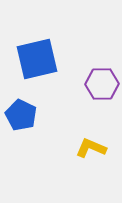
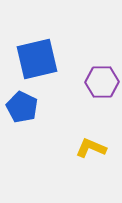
purple hexagon: moved 2 px up
blue pentagon: moved 1 px right, 8 px up
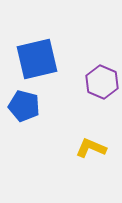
purple hexagon: rotated 24 degrees clockwise
blue pentagon: moved 2 px right, 1 px up; rotated 12 degrees counterclockwise
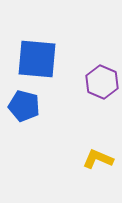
blue square: rotated 18 degrees clockwise
yellow L-shape: moved 7 px right, 11 px down
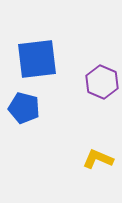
blue square: rotated 12 degrees counterclockwise
blue pentagon: moved 2 px down
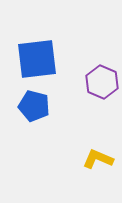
blue pentagon: moved 10 px right, 2 px up
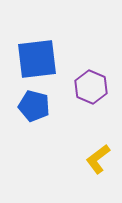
purple hexagon: moved 11 px left, 5 px down
yellow L-shape: rotated 60 degrees counterclockwise
